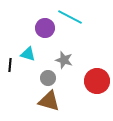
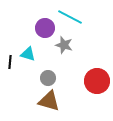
gray star: moved 15 px up
black line: moved 3 px up
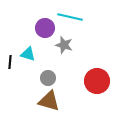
cyan line: rotated 15 degrees counterclockwise
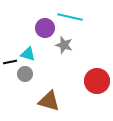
black line: rotated 72 degrees clockwise
gray circle: moved 23 px left, 4 px up
